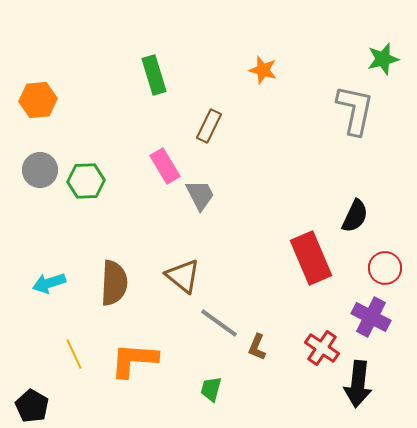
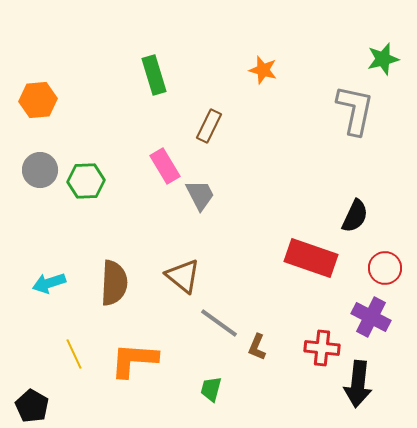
red rectangle: rotated 48 degrees counterclockwise
red cross: rotated 28 degrees counterclockwise
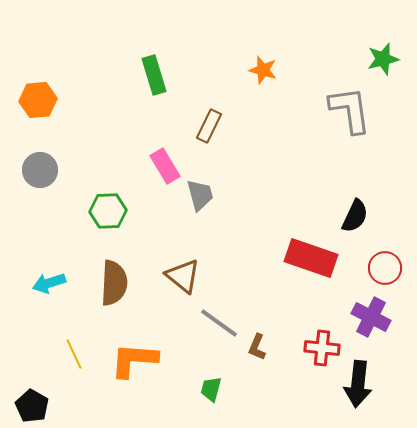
gray L-shape: moved 5 px left; rotated 20 degrees counterclockwise
green hexagon: moved 22 px right, 30 px down
gray trapezoid: rotated 12 degrees clockwise
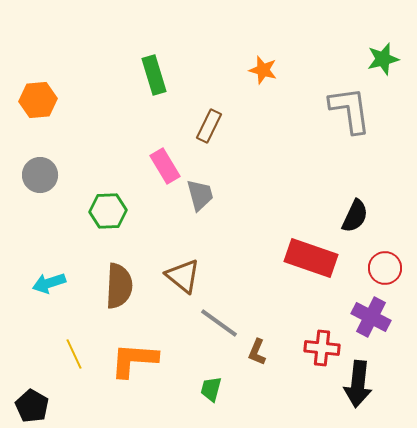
gray circle: moved 5 px down
brown semicircle: moved 5 px right, 3 px down
brown L-shape: moved 5 px down
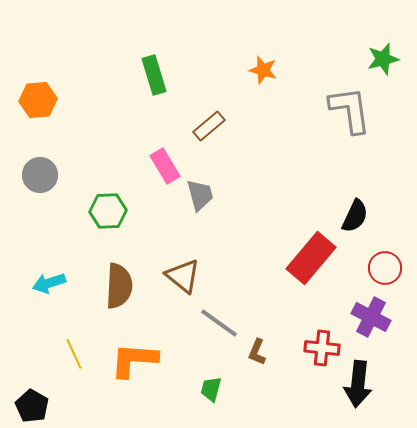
brown rectangle: rotated 24 degrees clockwise
red rectangle: rotated 69 degrees counterclockwise
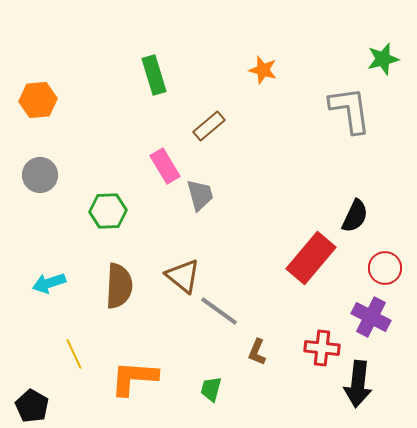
gray line: moved 12 px up
orange L-shape: moved 18 px down
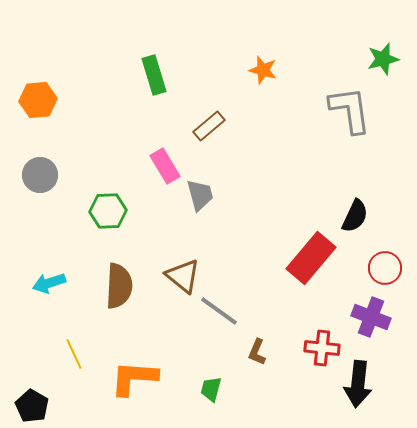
purple cross: rotated 6 degrees counterclockwise
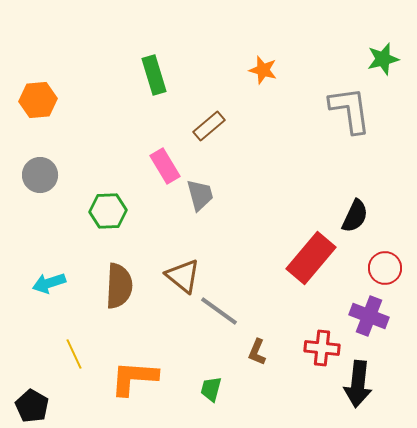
purple cross: moved 2 px left, 1 px up
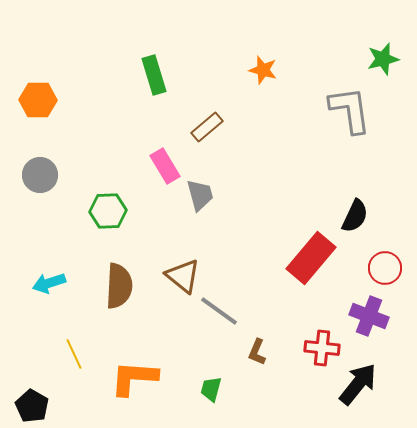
orange hexagon: rotated 6 degrees clockwise
brown rectangle: moved 2 px left, 1 px down
black arrow: rotated 147 degrees counterclockwise
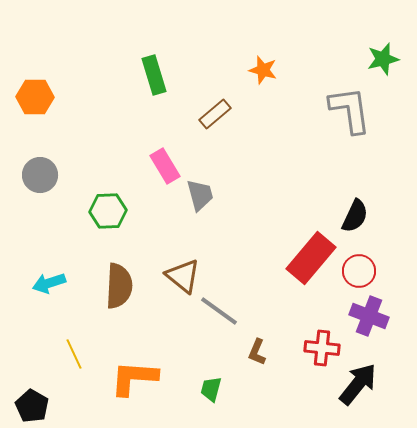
orange hexagon: moved 3 px left, 3 px up
brown rectangle: moved 8 px right, 13 px up
red circle: moved 26 px left, 3 px down
